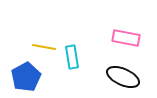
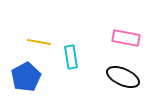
yellow line: moved 5 px left, 5 px up
cyan rectangle: moved 1 px left
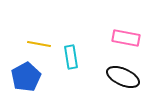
yellow line: moved 2 px down
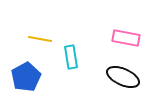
yellow line: moved 1 px right, 5 px up
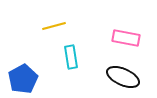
yellow line: moved 14 px right, 13 px up; rotated 25 degrees counterclockwise
blue pentagon: moved 3 px left, 2 px down
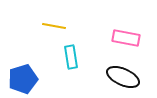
yellow line: rotated 25 degrees clockwise
blue pentagon: rotated 12 degrees clockwise
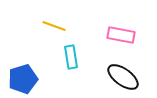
yellow line: rotated 10 degrees clockwise
pink rectangle: moved 5 px left, 3 px up
black ellipse: rotated 12 degrees clockwise
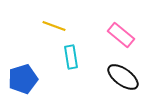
pink rectangle: rotated 28 degrees clockwise
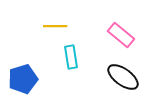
yellow line: moved 1 px right; rotated 20 degrees counterclockwise
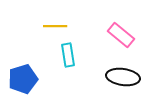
cyan rectangle: moved 3 px left, 2 px up
black ellipse: rotated 28 degrees counterclockwise
